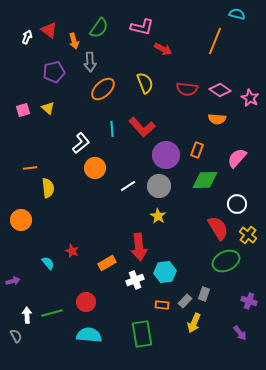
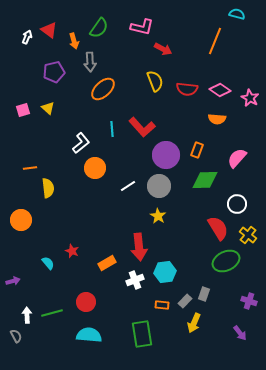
yellow semicircle at (145, 83): moved 10 px right, 2 px up
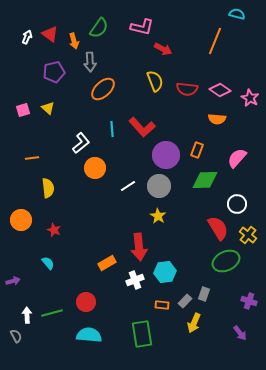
red triangle at (49, 30): moved 1 px right, 4 px down
orange line at (30, 168): moved 2 px right, 10 px up
red star at (72, 251): moved 18 px left, 21 px up
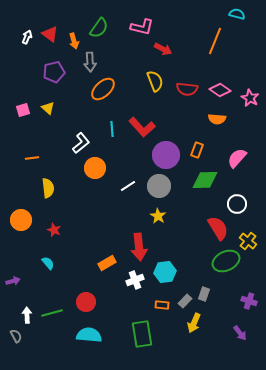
yellow cross at (248, 235): moved 6 px down
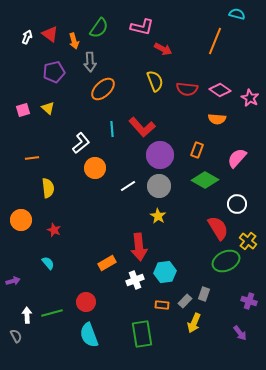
purple circle at (166, 155): moved 6 px left
green diamond at (205, 180): rotated 32 degrees clockwise
cyan semicircle at (89, 335): rotated 115 degrees counterclockwise
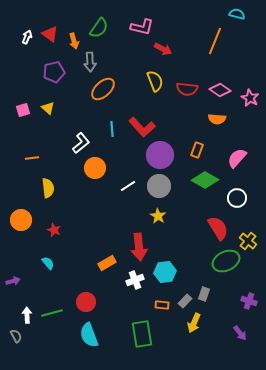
white circle at (237, 204): moved 6 px up
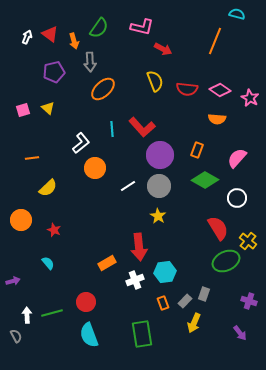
yellow semicircle at (48, 188): rotated 54 degrees clockwise
orange rectangle at (162, 305): moved 1 px right, 2 px up; rotated 64 degrees clockwise
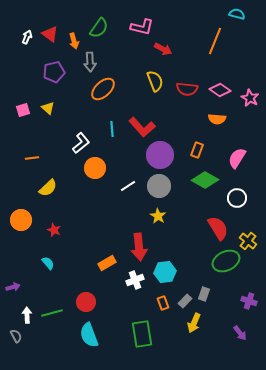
pink semicircle at (237, 158): rotated 10 degrees counterclockwise
purple arrow at (13, 281): moved 6 px down
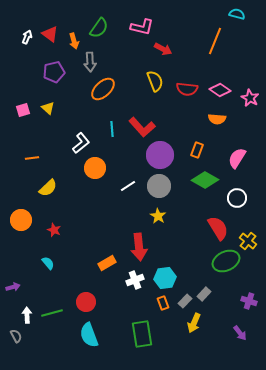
cyan hexagon at (165, 272): moved 6 px down
gray rectangle at (204, 294): rotated 24 degrees clockwise
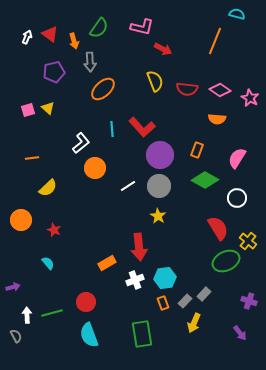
pink square at (23, 110): moved 5 px right
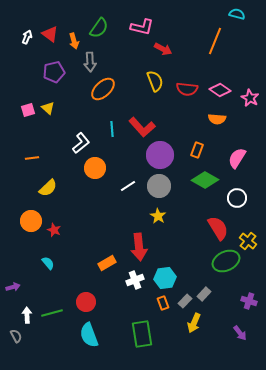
orange circle at (21, 220): moved 10 px right, 1 px down
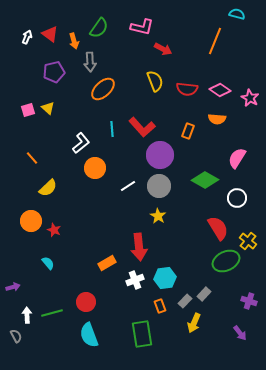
orange rectangle at (197, 150): moved 9 px left, 19 px up
orange line at (32, 158): rotated 56 degrees clockwise
orange rectangle at (163, 303): moved 3 px left, 3 px down
